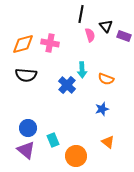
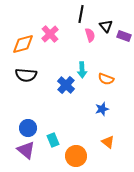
pink cross: moved 9 px up; rotated 36 degrees clockwise
blue cross: moved 1 px left
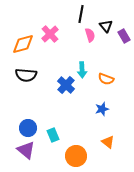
purple rectangle: rotated 40 degrees clockwise
cyan rectangle: moved 5 px up
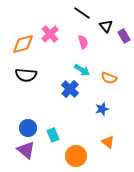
black line: moved 1 px right, 1 px up; rotated 66 degrees counterclockwise
pink semicircle: moved 7 px left, 7 px down
cyan arrow: rotated 56 degrees counterclockwise
orange semicircle: moved 3 px right, 1 px up
blue cross: moved 4 px right, 4 px down
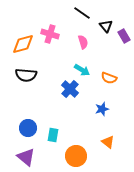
pink cross: rotated 30 degrees counterclockwise
cyan rectangle: rotated 32 degrees clockwise
purple triangle: moved 7 px down
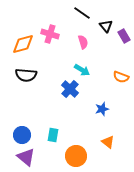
orange semicircle: moved 12 px right, 1 px up
blue circle: moved 6 px left, 7 px down
